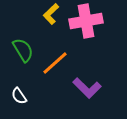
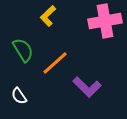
yellow L-shape: moved 3 px left, 2 px down
pink cross: moved 19 px right
purple L-shape: moved 1 px up
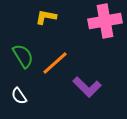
yellow L-shape: moved 2 px left, 1 px down; rotated 55 degrees clockwise
green semicircle: moved 6 px down
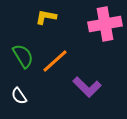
pink cross: moved 3 px down
orange line: moved 2 px up
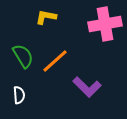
white semicircle: moved 1 px up; rotated 150 degrees counterclockwise
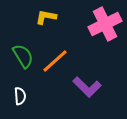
pink cross: rotated 16 degrees counterclockwise
white semicircle: moved 1 px right, 1 px down
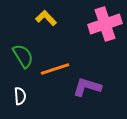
yellow L-shape: moved 1 px down; rotated 35 degrees clockwise
pink cross: rotated 8 degrees clockwise
orange line: moved 8 px down; rotated 24 degrees clockwise
purple L-shape: rotated 152 degrees clockwise
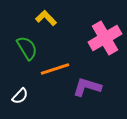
pink cross: moved 14 px down; rotated 12 degrees counterclockwise
green semicircle: moved 4 px right, 8 px up
white semicircle: rotated 48 degrees clockwise
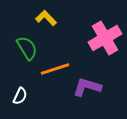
white semicircle: rotated 18 degrees counterclockwise
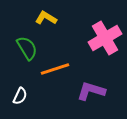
yellow L-shape: rotated 15 degrees counterclockwise
purple L-shape: moved 4 px right, 4 px down
